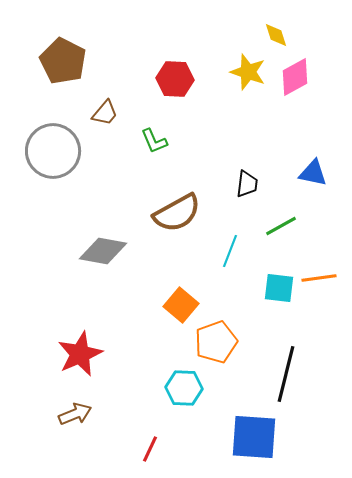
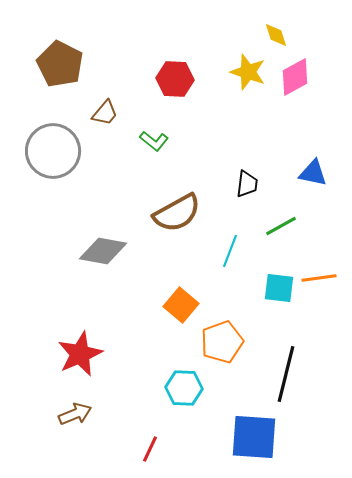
brown pentagon: moved 3 px left, 3 px down
green L-shape: rotated 28 degrees counterclockwise
orange pentagon: moved 6 px right
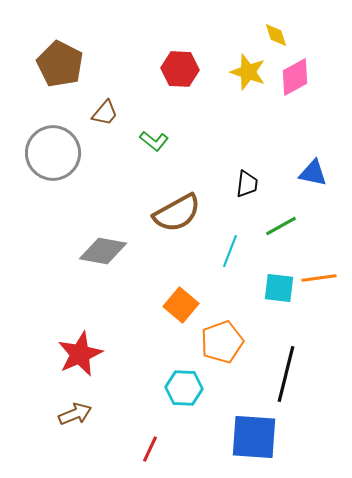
red hexagon: moved 5 px right, 10 px up
gray circle: moved 2 px down
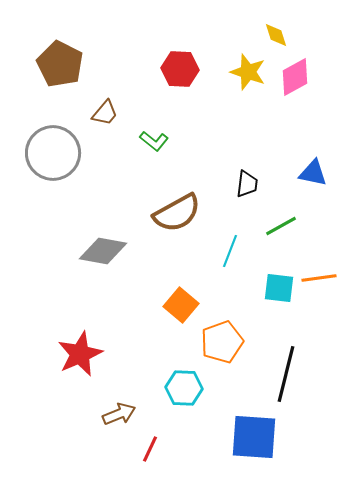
brown arrow: moved 44 px right
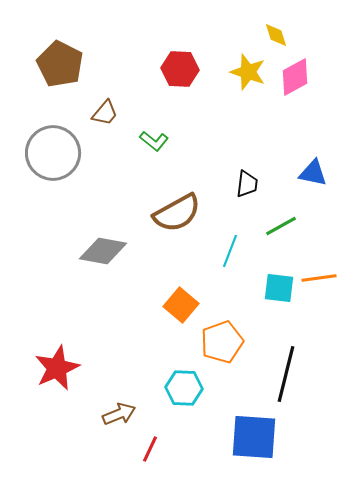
red star: moved 23 px left, 14 px down
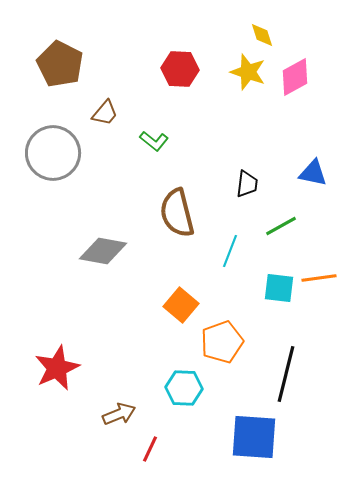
yellow diamond: moved 14 px left
brown semicircle: rotated 105 degrees clockwise
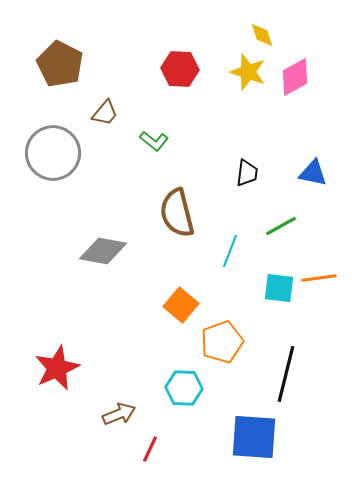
black trapezoid: moved 11 px up
